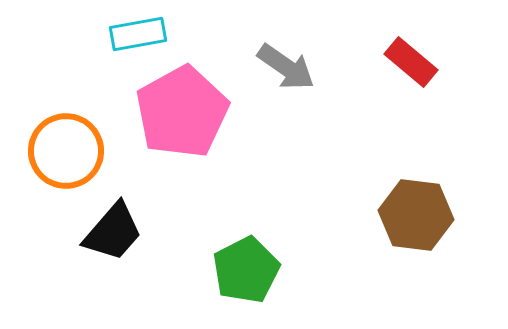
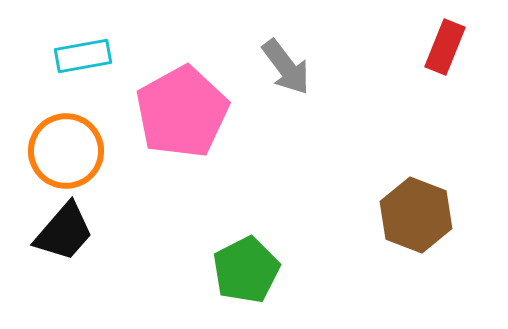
cyan rectangle: moved 55 px left, 22 px down
red rectangle: moved 34 px right, 15 px up; rotated 72 degrees clockwise
gray arrow: rotated 18 degrees clockwise
brown hexagon: rotated 14 degrees clockwise
black trapezoid: moved 49 px left
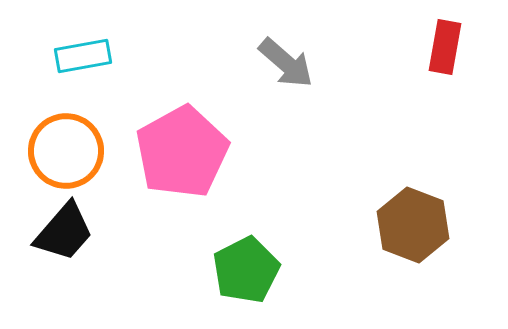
red rectangle: rotated 12 degrees counterclockwise
gray arrow: moved 4 px up; rotated 12 degrees counterclockwise
pink pentagon: moved 40 px down
brown hexagon: moved 3 px left, 10 px down
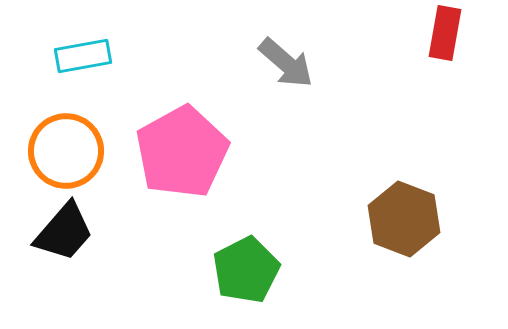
red rectangle: moved 14 px up
brown hexagon: moved 9 px left, 6 px up
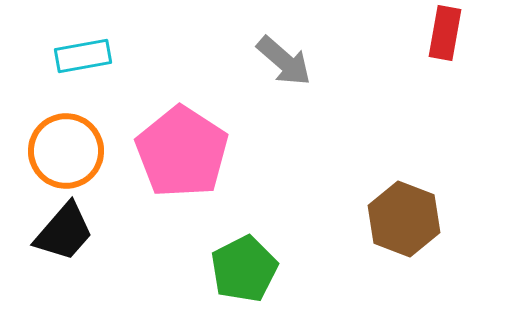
gray arrow: moved 2 px left, 2 px up
pink pentagon: rotated 10 degrees counterclockwise
green pentagon: moved 2 px left, 1 px up
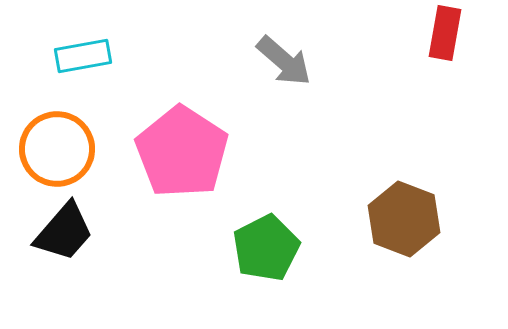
orange circle: moved 9 px left, 2 px up
green pentagon: moved 22 px right, 21 px up
